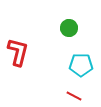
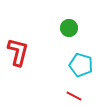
cyan pentagon: rotated 15 degrees clockwise
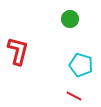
green circle: moved 1 px right, 9 px up
red L-shape: moved 1 px up
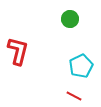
cyan pentagon: moved 1 px down; rotated 30 degrees clockwise
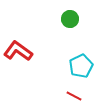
red L-shape: rotated 68 degrees counterclockwise
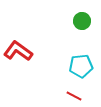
green circle: moved 12 px right, 2 px down
cyan pentagon: rotated 20 degrees clockwise
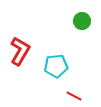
red L-shape: moved 2 px right; rotated 84 degrees clockwise
cyan pentagon: moved 25 px left
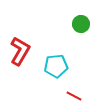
green circle: moved 1 px left, 3 px down
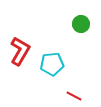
cyan pentagon: moved 4 px left, 2 px up
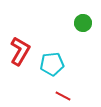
green circle: moved 2 px right, 1 px up
red line: moved 11 px left
